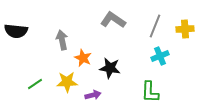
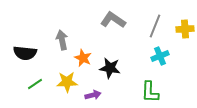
black semicircle: moved 9 px right, 22 px down
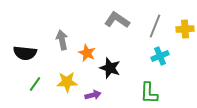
gray L-shape: moved 4 px right
orange star: moved 4 px right, 5 px up
black star: rotated 10 degrees clockwise
green line: rotated 21 degrees counterclockwise
green L-shape: moved 1 px left, 1 px down
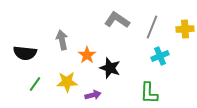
gray line: moved 3 px left, 1 px down
orange star: moved 2 px down; rotated 12 degrees clockwise
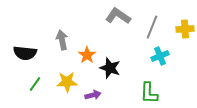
gray L-shape: moved 1 px right, 4 px up
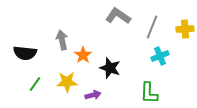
orange star: moved 4 px left
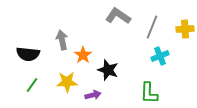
black semicircle: moved 3 px right, 1 px down
black star: moved 2 px left, 2 px down
green line: moved 3 px left, 1 px down
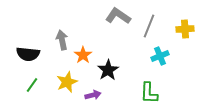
gray line: moved 3 px left, 1 px up
black star: rotated 20 degrees clockwise
yellow star: rotated 20 degrees counterclockwise
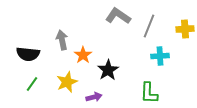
cyan cross: rotated 18 degrees clockwise
green line: moved 1 px up
purple arrow: moved 1 px right, 2 px down
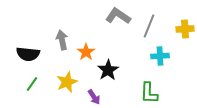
orange star: moved 3 px right, 3 px up
purple arrow: rotated 70 degrees clockwise
